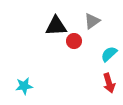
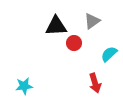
red circle: moved 2 px down
red arrow: moved 14 px left
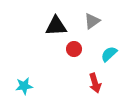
red circle: moved 6 px down
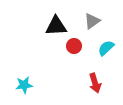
red circle: moved 3 px up
cyan semicircle: moved 3 px left, 6 px up
cyan star: moved 1 px up
